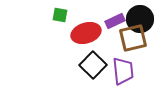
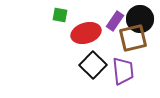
purple rectangle: rotated 30 degrees counterclockwise
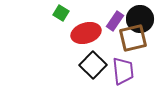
green square: moved 1 px right, 2 px up; rotated 21 degrees clockwise
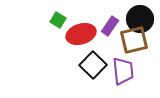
green square: moved 3 px left, 7 px down
purple rectangle: moved 5 px left, 5 px down
red ellipse: moved 5 px left, 1 px down
brown square: moved 1 px right, 2 px down
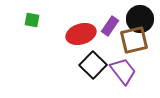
green square: moved 26 px left; rotated 21 degrees counterclockwise
purple trapezoid: rotated 32 degrees counterclockwise
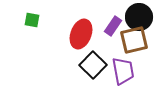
black circle: moved 1 px left, 2 px up
purple rectangle: moved 3 px right
red ellipse: rotated 52 degrees counterclockwise
purple trapezoid: rotated 28 degrees clockwise
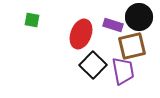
purple rectangle: moved 1 px up; rotated 72 degrees clockwise
brown square: moved 2 px left, 6 px down
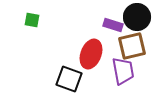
black circle: moved 2 px left
red ellipse: moved 10 px right, 20 px down
black square: moved 24 px left, 14 px down; rotated 24 degrees counterclockwise
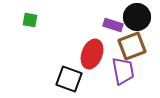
green square: moved 2 px left
brown square: rotated 8 degrees counterclockwise
red ellipse: moved 1 px right
